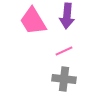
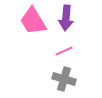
purple arrow: moved 1 px left, 2 px down
gray cross: rotated 10 degrees clockwise
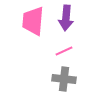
pink trapezoid: rotated 36 degrees clockwise
gray cross: rotated 10 degrees counterclockwise
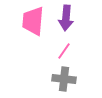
pink line: rotated 30 degrees counterclockwise
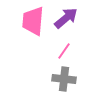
purple arrow: rotated 135 degrees counterclockwise
